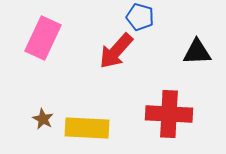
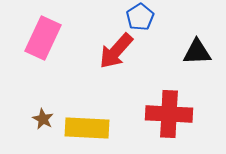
blue pentagon: rotated 24 degrees clockwise
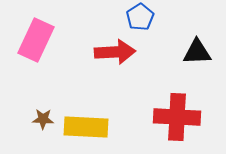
pink rectangle: moved 7 px left, 2 px down
red arrow: moved 1 px left, 1 px down; rotated 135 degrees counterclockwise
red cross: moved 8 px right, 3 px down
brown star: rotated 25 degrees counterclockwise
yellow rectangle: moved 1 px left, 1 px up
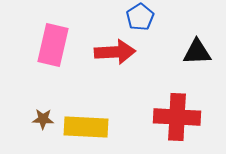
pink rectangle: moved 17 px right, 5 px down; rotated 12 degrees counterclockwise
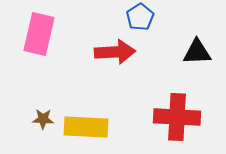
pink rectangle: moved 14 px left, 11 px up
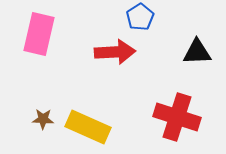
red cross: rotated 15 degrees clockwise
yellow rectangle: moved 2 px right; rotated 21 degrees clockwise
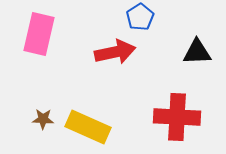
red arrow: rotated 9 degrees counterclockwise
red cross: rotated 15 degrees counterclockwise
